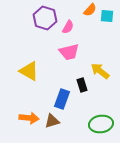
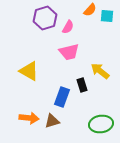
purple hexagon: rotated 25 degrees clockwise
blue rectangle: moved 2 px up
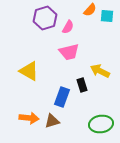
yellow arrow: rotated 12 degrees counterclockwise
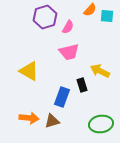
purple hexagon: moved 1 px up
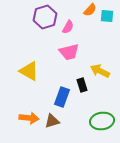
green ellipse: moved 1 px right, 3 px up
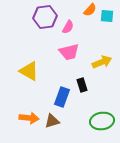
purple hexagon: rotated 10 degrees clockwise
yellow arrow: moved 2 px right, 9 px up; rotated 132 degrees clockwise
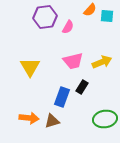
pink trapezoid: moved 4 px right, 9 px down
yellow triangle: moved 1 px right, 4 px up; rotated 30 degrees clockwise
black rectangle: moved 2 px down; rotated 48 degrees clockwise
green ellipse: moved 3 px right, 2 px up
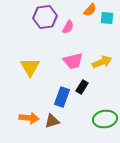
cyan square: moved 2 px down
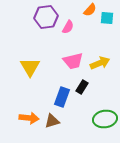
purple hexagon: moved 1 px right
yellow arrow: moved 2 px left, 1 px down
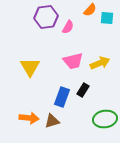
black rectangle: moved 1 px right, 3 px down
